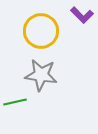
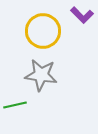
yellow circle: moved 2 px right
green line: moved 3 px down
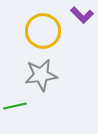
gray star: rotated 16 degrees counterclockwise
green line: moved 1 px down
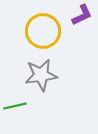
purple L-shape: rotated 70 degrees counterclockwise
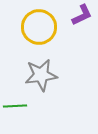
yellow circle: moved 4 px left, 4 px up
green line: rotated 10 degrees clockwise
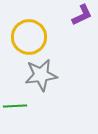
yellow circle: moved 10 px left, 10 px down
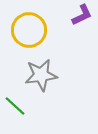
yellow circle: moved 7 px up
green line: rotated 45 degrees clockwise
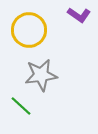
purple L-shape: moved 3 px left; rotated 60 degrees clockwise
green line: moved 6 px right
